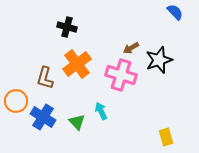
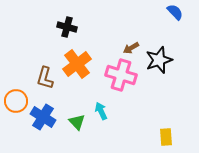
yellow rectangle: rotated 12 degrees clockwise
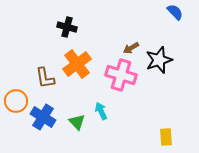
brown L-shape: rotated 25 degrees counterclockwise
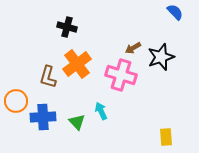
brown arrow: moved 2 px right
black star: moved 2 px right, 3 px up
brown L-shape: moved 3 px right, 1 px up; rotated 25 degrees clockwise
blue cross: rotated 35 degrees counterclockwise
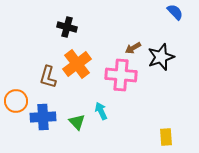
pink cross: rotated 12 degrees counterclockwise
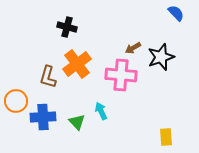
blue semicircle: moved 1 px right, 1 px down
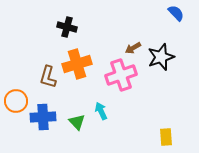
orange cross: rotated 20 degrees clockwise
pink cross: rotated 24 degrees counterclockwise
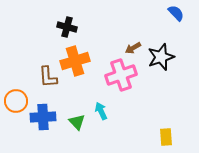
orange cross: moved 2 px left, 3 px up
brown L-shape: rotated 20 degrees counterclockwise
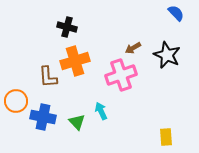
black star: moved 6 px right, 2 px up; rotated 28 degrees counterclockwise
blue cross: rotated 15 degrees clockwise
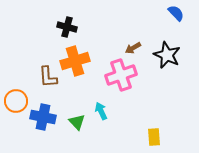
yellow rectangle: moved 12 px left
